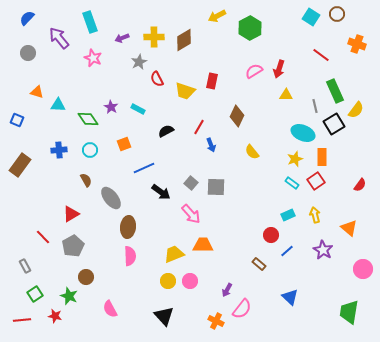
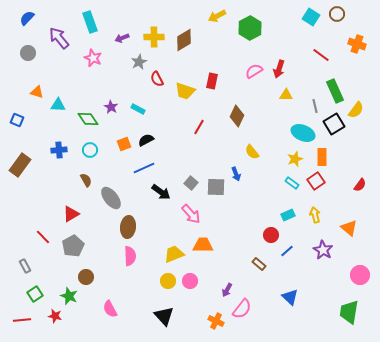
black semicircle at (166, 131): moved 20 px left, 9 px down
blue arrow at (211, 145): moved 25 px right, 29 px down
pink circle at (363, 269): moved 3 px left, 6 px down
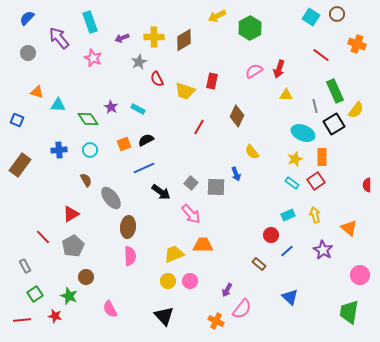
red semicircle at (360, 185): moved 7 px right; rotated 144 degrees clockwise
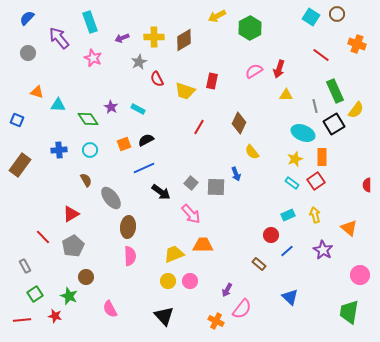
brown diamond at (237, 116): moved 2 px right, 7 px down
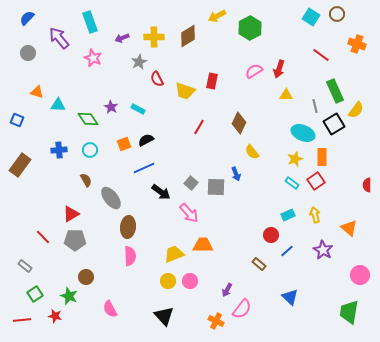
brown diamond at (184, 40): moved 4 px right, 4 px up
pink arrow at (191, 214): moved 2 px left, 1 px up
gray pentagon at (73, 246): moved 2 px right, 6 px up; rotated 30 degrees clockwise
gray rectangle at (25, 266): rotated 24 degrees counterclockwise
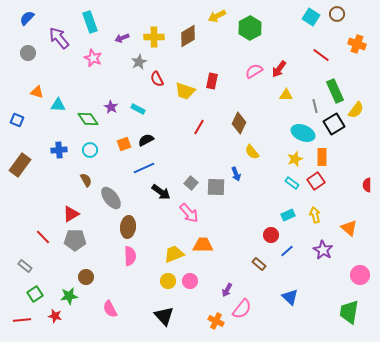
red arrow at (279, 69): rotated 18 degrees clockwise
green star at (69, 296): rotated 30 degrees counterclockwise
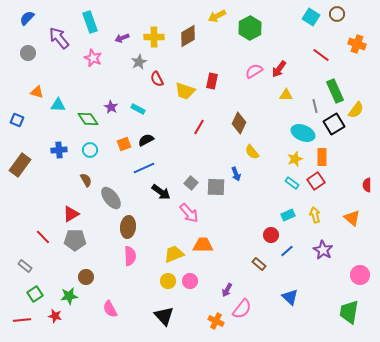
orange triangle at (349, 228): moved 3 px right, 10 px up
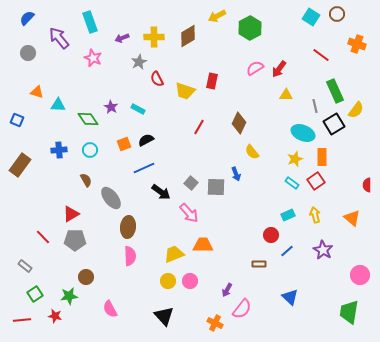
pink semicircle at (254, 71): moved 1 px right, 3 px up
brown rectangle at (259, 264): rotated 40 degrees counterclockwise
orange cross at (216, 321): moved 1 px left, 2 px down
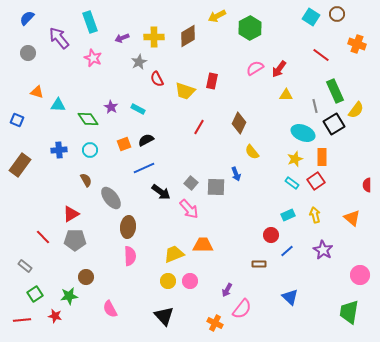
pink arrow at (189, 213): moved 4 px up
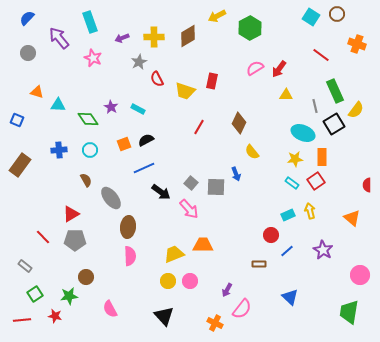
yellow star at (295, 159): rotated 14 degrees clockwise
yellow arrow at (315, 215): moved 5 px left, 4 px up
